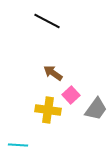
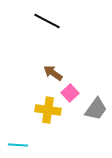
pink square: moved 1 px left, 2 px up
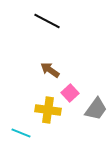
brown arrow: moved 3 px left, 3 px up
cyan line: moved 3 px right, 12 px up; rotated 18 degrees clockwise
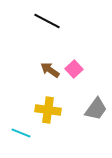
pink square: moved 4 px right, 24 px up
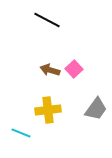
black line: moved 1 px up
brown arrow: rotated 18 degrees counterclockwise
yellow cross: rotated 15 degrees counterclockwise
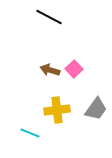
black line: moved 2 px right, 3 px up
yellow cross: moved 9 px right
cyan line: moved 9 px right
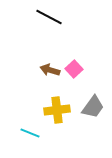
gray trapezoid: moved 3 px left, 2 px up
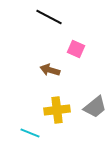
pink square: moved 2 px right, 20 px up; rotated 24 degrees counterclockwise
gray trapezoid: moved 2 px right; rotated 15 degrees clockwise
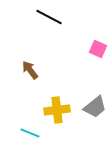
pink square: moved 22 px right
brown arrow: moved 20 px left; rotated 36 degrees clockwise
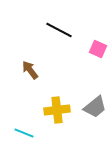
black line: moved 10 px right, 13 px down
cyan line: moved 6 px left
